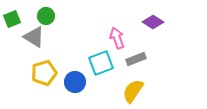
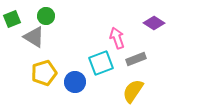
purple diamond: moved 1 px right, 1 px down
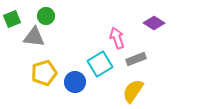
gray triangle: rotated 25 degrees counterclockwise
cyan square: moved 1 px left, 1 px down; rotated 10 degrees counterclockwise
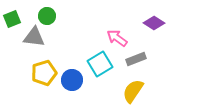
green circle: moved 1 px right
pink arrow: rotated 35 degrees counterclockwise
blue circle: moved 3 px left, 2 px up
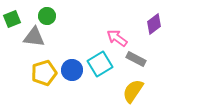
purple diamond: moved 1 px down; rotated 70 degrees counterclockwise
gray rectangle: rotated 48 degrees clockwise
blue circle: moved 10 px up
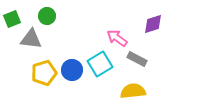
purple diamond: moved 1 px left; rotated 20 degrees clockwise
gray triangle: moved 3 px left, 2 px down
gray rectangle: moved 1 px right
yellow semicircle: rotated 50 degrees clockwise
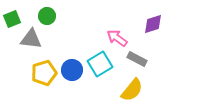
yellow semicircle: moved 1 px left, 1 px up; rotated 135 degrees clockwise
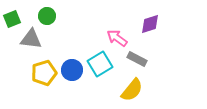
purple diamond: moved 3 px left
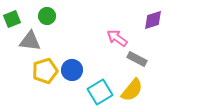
purple diamond: moved 3 px right, 4 px up
gray triangle: moved 1 px left, 2 px down
cyan square: moved 28 px down
yellow pentagon: moved 1 px right, 2 px up
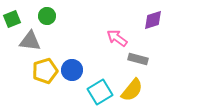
gray rectangle: moved 1 px right; rotated 12 degrees counterclockwise
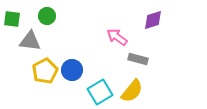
green square: rotated 30 degrees clockwise
pink arrow: moved 1 px up
yellow pentagon: rotated 10 degrees counterclockwise
yellow semicircle: moved 1 px down
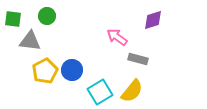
green square: moved 1 px right
